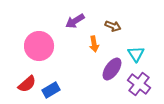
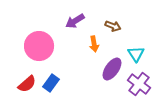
blue rectangle: moved 7 px up; rotated 24 degrees counterclockwise
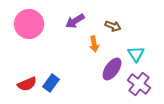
pink circle: moved 10 px left, 22 px up
red semicircle: rotated 18 degrees clockwise
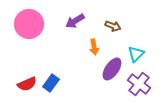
orange arrow: moved 3 px down
cyan triangle: rotated 18 degrees clockwise
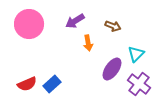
orange arrow: moved 6 px left, 4 px up
blue rectangle: moved 1 px right, 1 px down; rotated 12 degrees clockwise
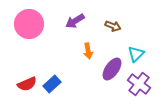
orange arrow: moved 8 px down
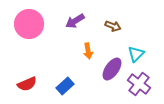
blue rectangle: moved 13 px right, 2 px down
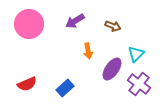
blue rectangle: moved 2 px down
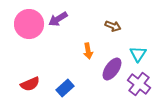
purple arrow: moved 17 px left, 2 px up
cyan triangle: moved 2 px right; rotated 12 degrees counterclockwise
red semicircle: moved 3 px right
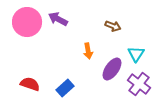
purple arrow: rotated 60 degrees clockwise
pink circle: moved 2 px left, 2 px up
cyan triangle: moved 2 px left
red semicircle: rotated 138 degrees counterclockwise
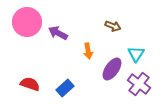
purple arrow: moved 14 px down
